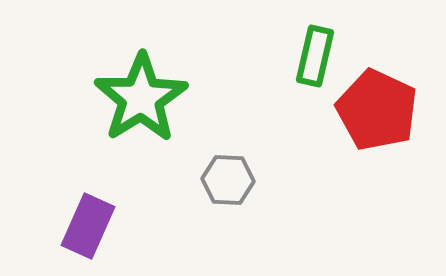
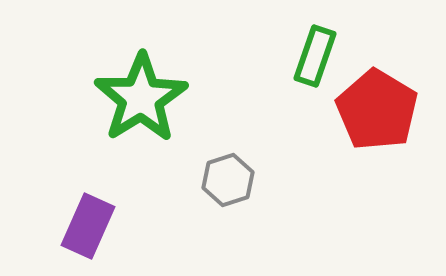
green rectangle: rotated 6 degrees clockwise
red pentagon: rotated 6 degrees clockwise
gray hexagon: rotated 21 degrees counterclockwise
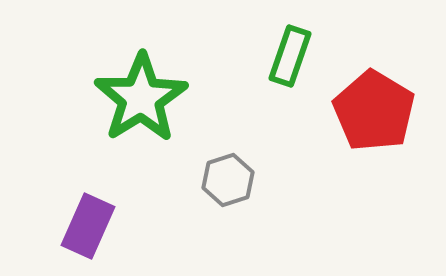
green rectangle: moved 25 px left
red pentagon: moved 3 px left, 1 px down
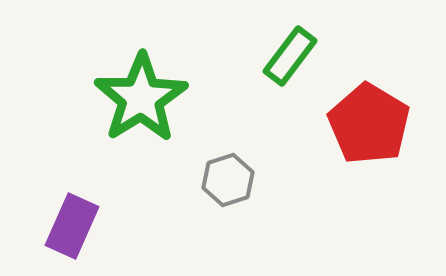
green rectangle: rotated 18 degrees clockwise
red pentagon: moved 5 px left, 13 px down
purple rectangle: moved 16 px left
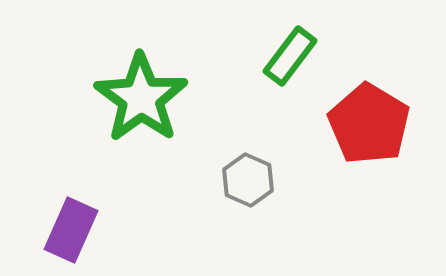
green star: rotated 4 degrees counterclockwise
gray hexagon: moved 20 px right; rotated 18 degrees counterclockwise
purple rectangle: moved 1 px left, 4 px down
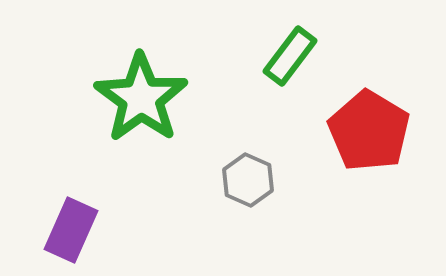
red pentagon: moved 7 px down
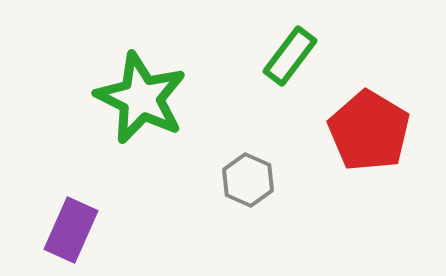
green star: rotated 10 degrees counterclockwise
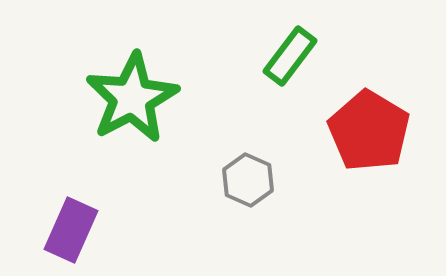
green star: moved 9 px left; rotated 18 degrees clockwise
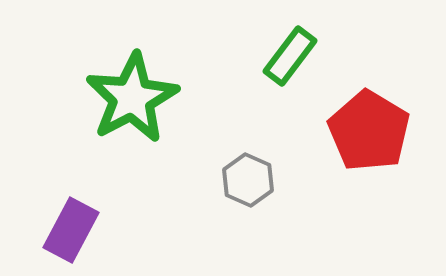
purple rectangle: rotated 4 degrees clockwise
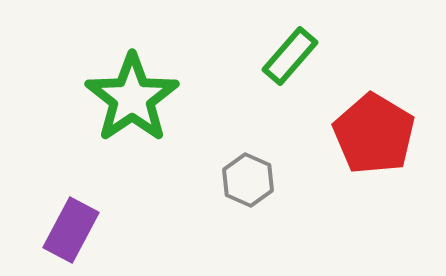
green rectangle: rotated 4 degrees clockwise
green star: rotated 6 degrees counterclockwise
red pentagon: moved 5 px right, 3 px down
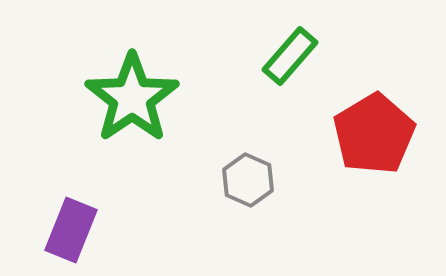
red pentagon: rotated 10 degrees clockwise
purple rectangle: rotated 6 degrees counterclockwise
